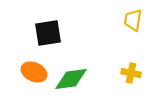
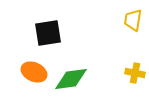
yellow cross: moved 4 px right
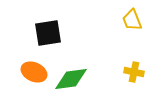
yellow trapezoid: moved 1 px left; rotated 30 degrees counterclockwise
yellow cross: moved 1 px left, 1 px up
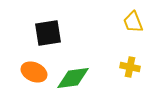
yellow trapezoid: moved 1 px right, 2 px down
yellow cross: moved 4 px left, 5 px up
green diamond: moved 2 px right, 1 px up
